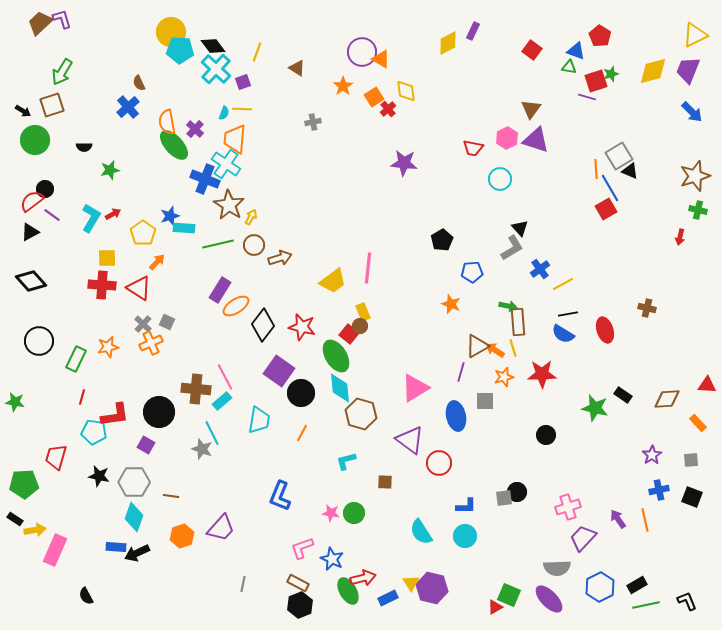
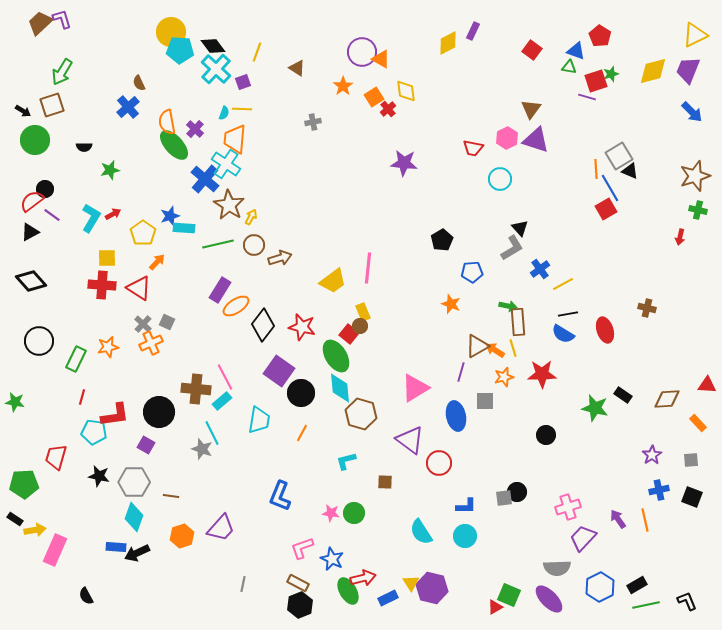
blue cross at (205, 179): rotated 20 degrees clockwise
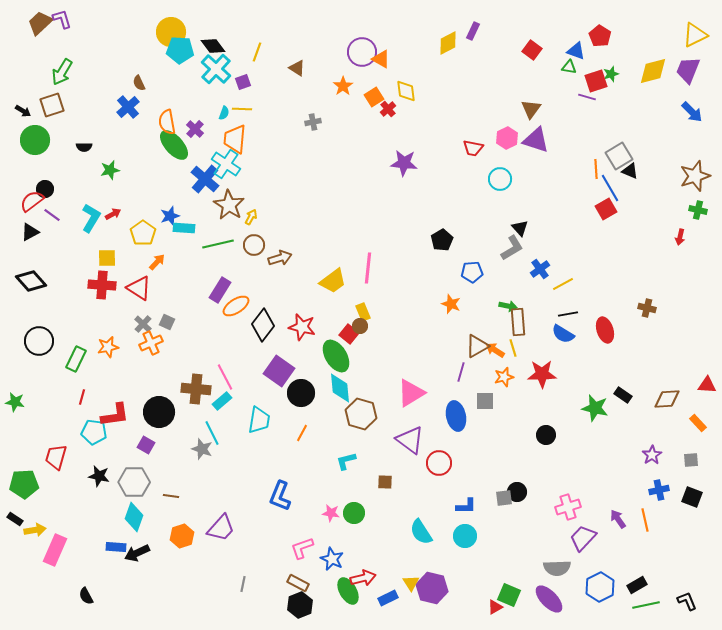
pink triangle at (415, 388): moved 4 px left, 5 px down
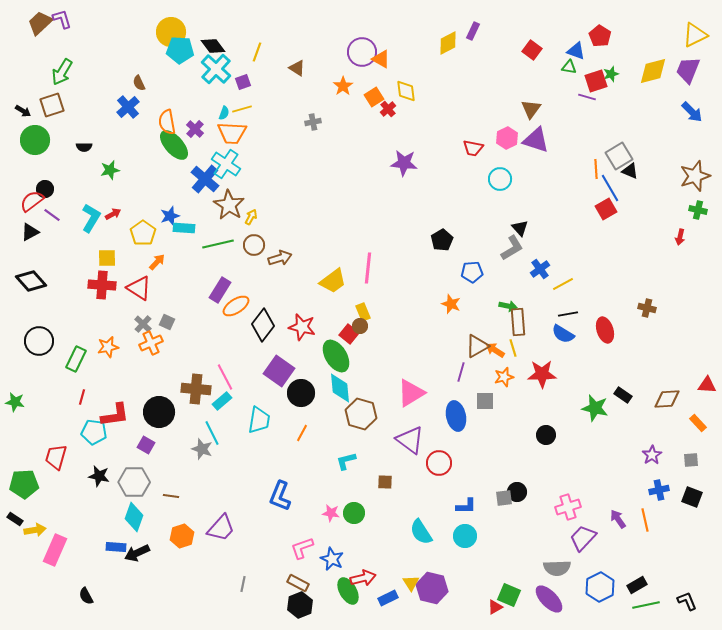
yellow line at (242, 109): rotated 18 degrees counterclockwise
orange trapezoid at (235, 139): moved 3 px left, 6 px up; rotated 92 degrees counterclockwise
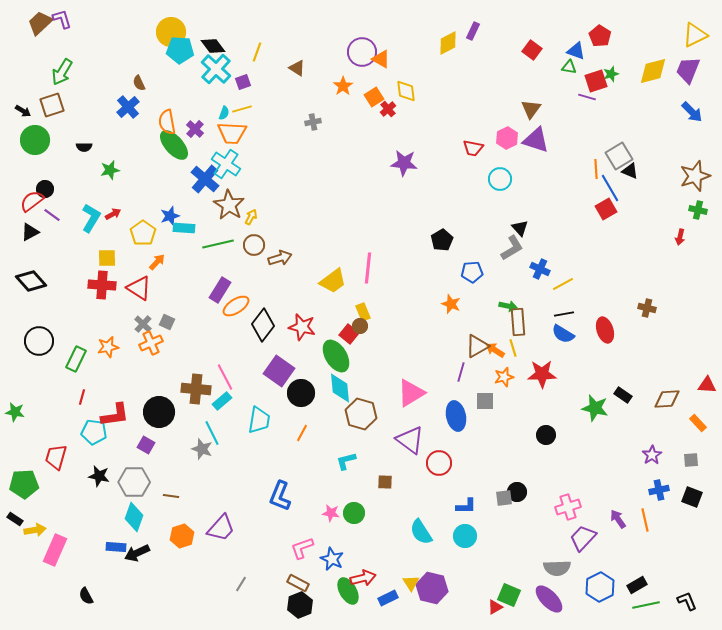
blue cross at (540, 269): rotated 30 degrees counterclockwise
black line at (568, 314): moved 4 px left
green star at (15, 402): moved 10 px down
gray line at (243, 584): moved 2 px left; rotated 21 degrees clockwise
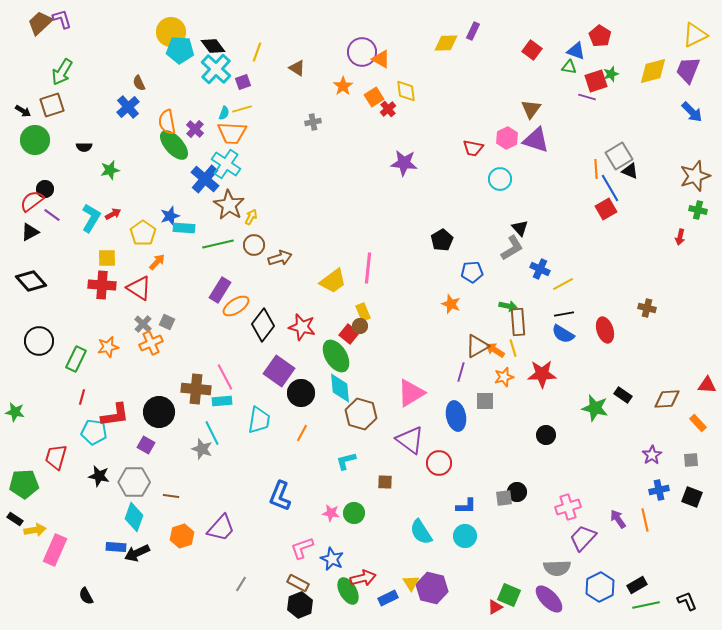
yellow diamond at (448, 43): moved 2 px left; rotated 25 degrees clockwise
cyan rectangle at (222, 401): rotated 36 degrees clockwise
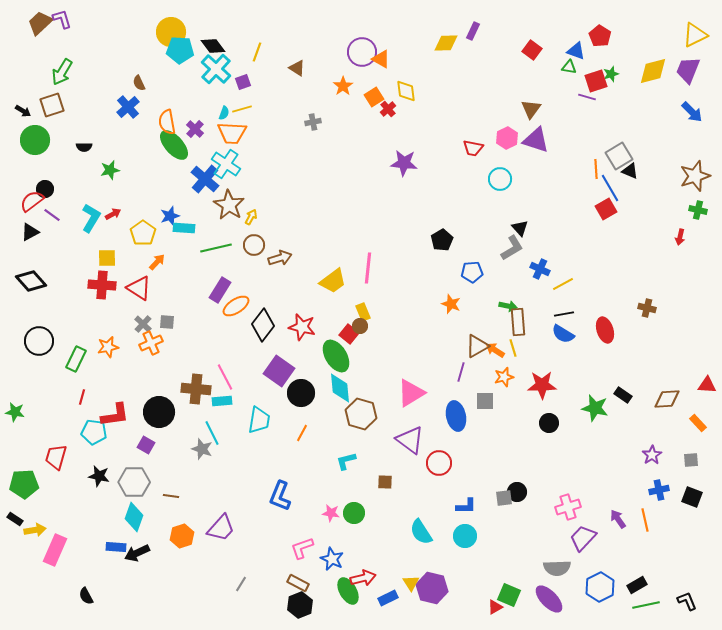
green line at (218, 244): moved 2 px left, 4 px down
gray square at (167, 322): rotated 21 degrees counterclockwise
red star at (542, 374): moved 11 px down
black circle at (546, 435): moved 3 px right, 12 px up
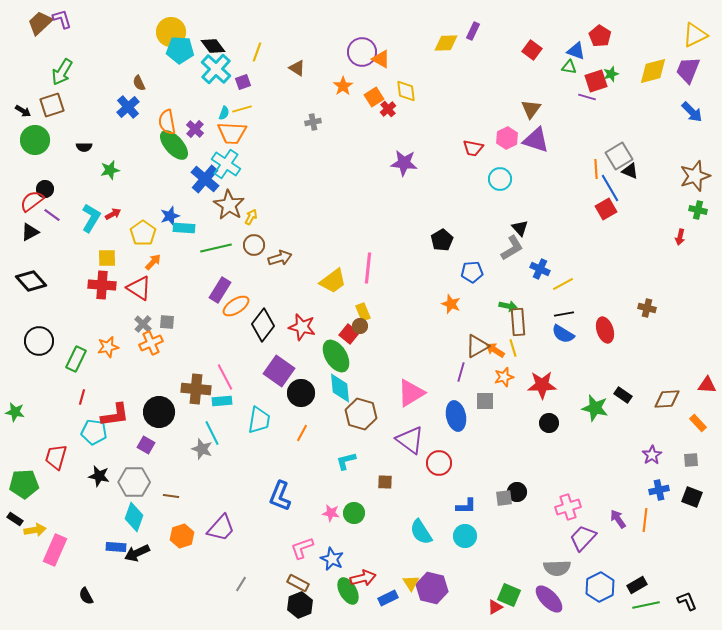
orange arrow at (157, 262): moved 4 px left
orange line at (645, 520): rotated 20 degrees clockwise
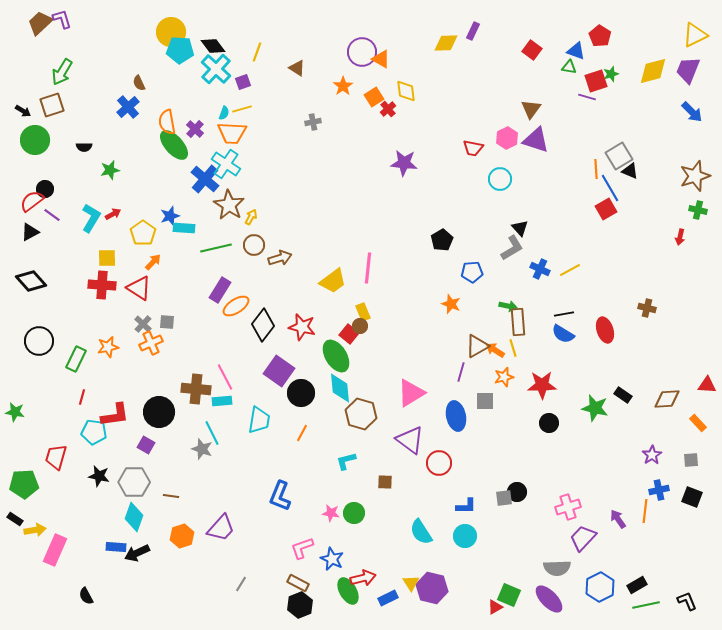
yellow line at (563, 284): moved 7 px right, 14 px up
orange line at (645, 520): moved 9 px up
